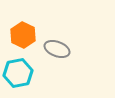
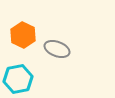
cyan hexagon: moved 6 px down
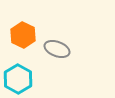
cyan hexagon: rotated 20 degrees counterclockwise
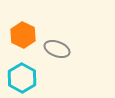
cyan hexagon: moved 4 px right, 1 px up
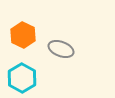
gray ellipse: moved 4 px right
